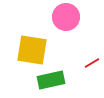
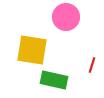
red line: moved 2 px down; rotated 42 degrees counterclockwise
green rectangle: moved 3 px right; rotated 24 degrees clockwise
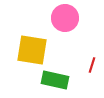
pink circle: moved 1 px left, 1 px down
green rectangle: moved 1 px right
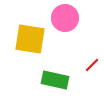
yellow square: moved 2 px left, 11 px up
red line: rotated 28 degrees clockwise
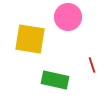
pink circle: moved 3 px right, 1 px up
red line: rotated 63 degrees counterclockwise
